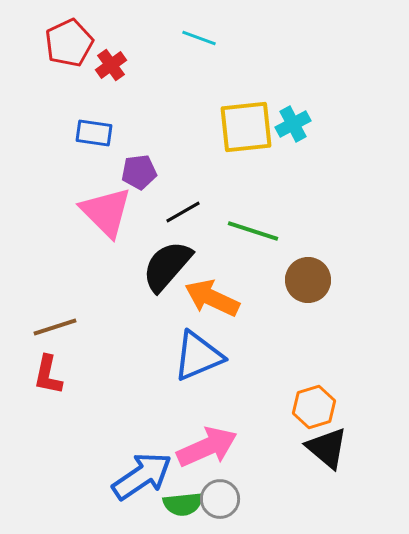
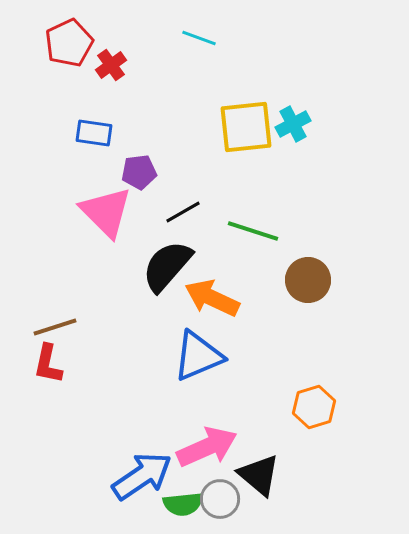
red L-shape: moved 11 px up
black triangle: moved 68 px left, 27 px down
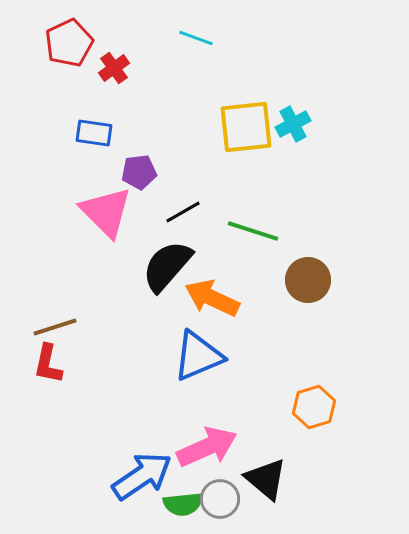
cyan line: moved 3 px left
red cross: moved 3 px right, 3 px down
black triangle: moved 7 px right, 4 px down
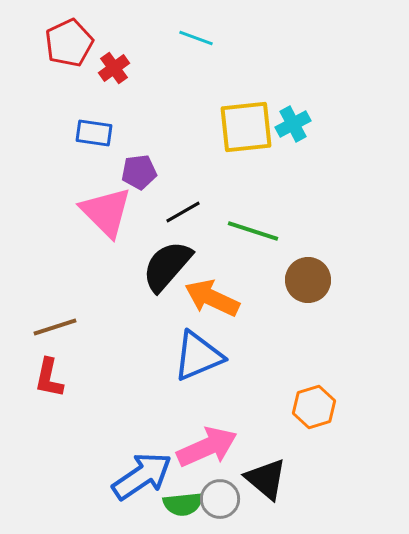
red L-shape: moved 1 px right, 14 px down
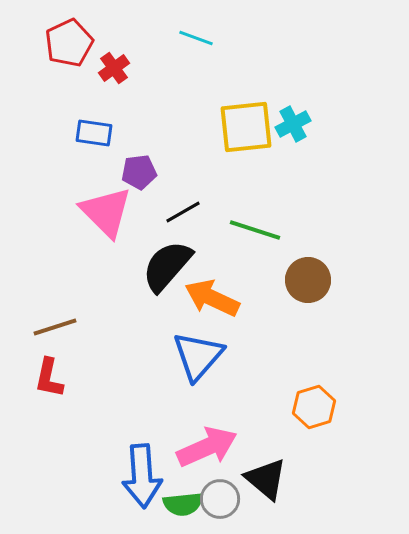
green line: moved 2 px right, 1 px up
blue triangle: rotated 26 degrees counterclockwise
blue arrow: rotated 120 degrees clockwise
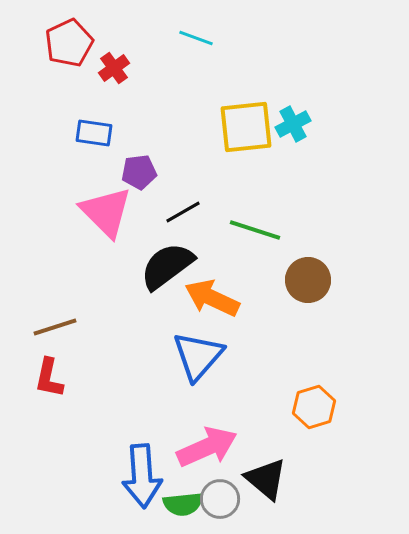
black semicircle: rotated 12 degrees clockwise
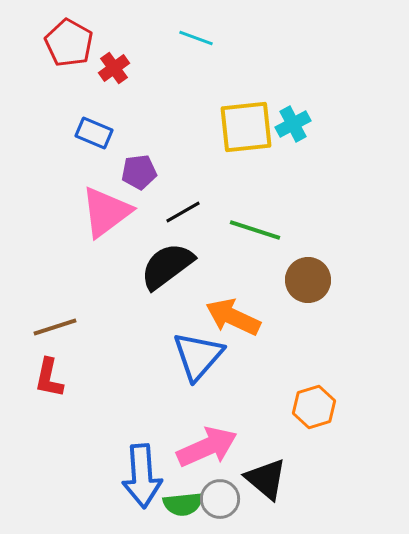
red pentagon: rotated 18 degrees counterclockwise
blue rectangle: rotated 15 degrees clockwise
pink triangle: rotated 38 degrees clockwise
orange arrow: moved 21 px right, 19 px down
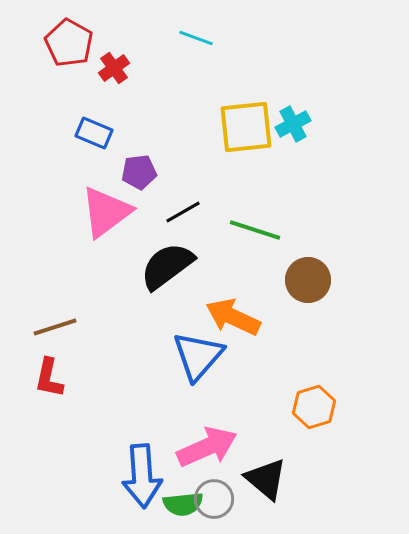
gray circle: moved 6 px left
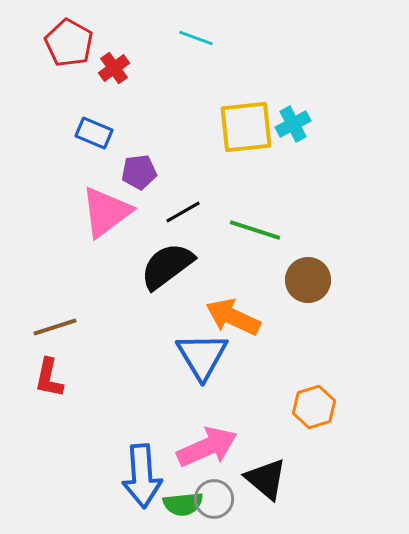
blue triangle: moved 4 px right; rotated 12 degrees counterclockwise
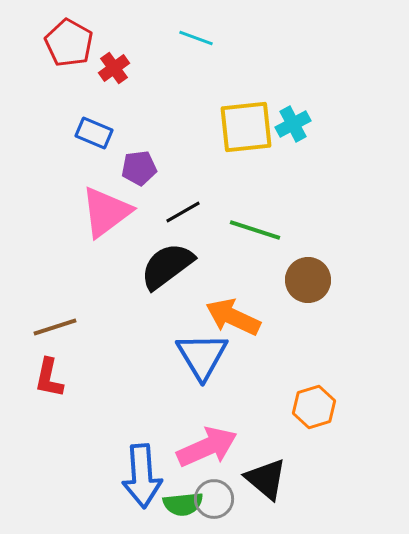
purple pentagon: moved 4 px up
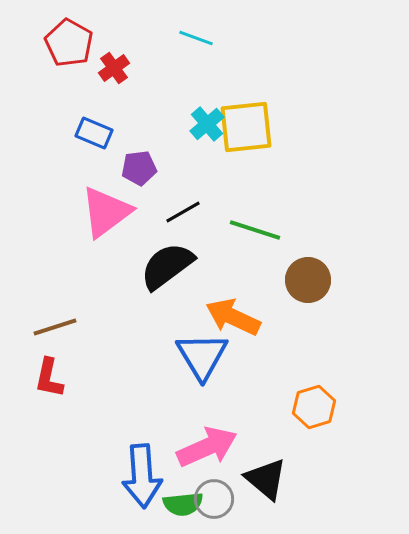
cyan cross: moved 86 px left; rotated 12 degrees counterclockwise
